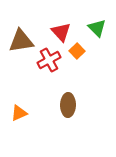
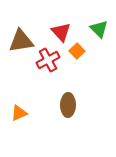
green triangle: moved 2 px right, 1 px down
red cross: moved 1 px left
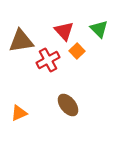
red triangle: moved 3 px right, 1 px up
brown ellipse: rotated 40 degrees counterclockwise
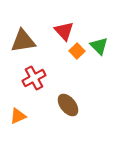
green triangle: moved 17 px down
brown triangle: moved 2 px right
red cross: moved 14 px left, 18 px down
orange triangle: moved 1 px left, 3 px down
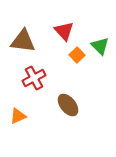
brown triangle: rotated 16 degrees clockwise
green triangle: moved 1 px right
orange square: moved 4 px down
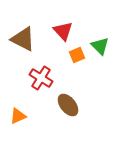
red triangle: moved 1 px left
brown triangle: moved 2 px up; rotated 20 degrees clockwise
orange square: rotated 21 degrees clockwise
red cross: moved 7 px right; rotated 30 degrees counterclockwise
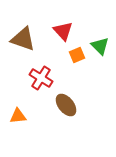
brown triangle: rotated 8 degrees counterclockwise
brown ellipse: moved 2 px left
orange triangle: rotated 18 degrees clockwise
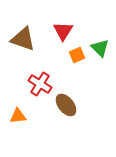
red triangle: rotated 15 degrees clockwise
green triangle: moved 2 px down
red cross: moved 1 px left, 6 px down
